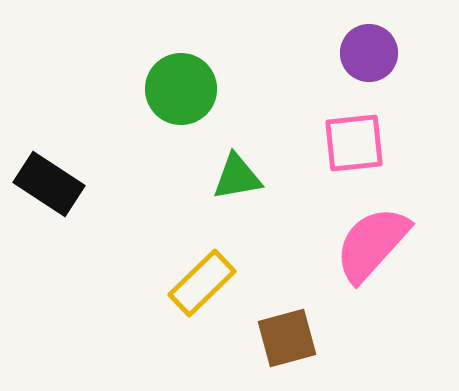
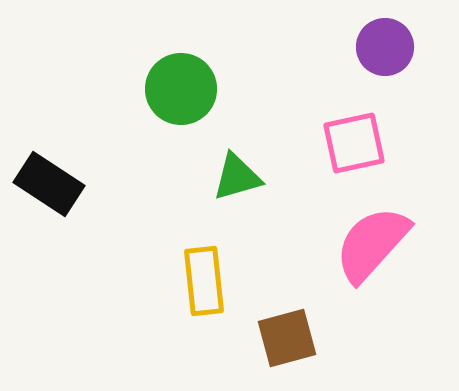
purple circle: moved 16 px right, 6 px up
pink square: rotated 6 degrees counterclockwise
green triangle: rotated 6 degrees counterclockwise
yellow rectangle: moved 2 px right, 2 px up; rotated 52 degrees counterclockwise
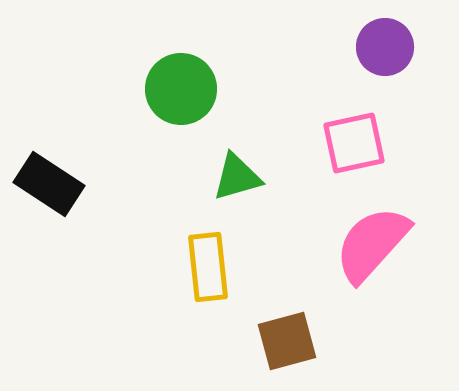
yellow rectangle: moved 4 px right, 14 px up
brown square: moved 3 px down
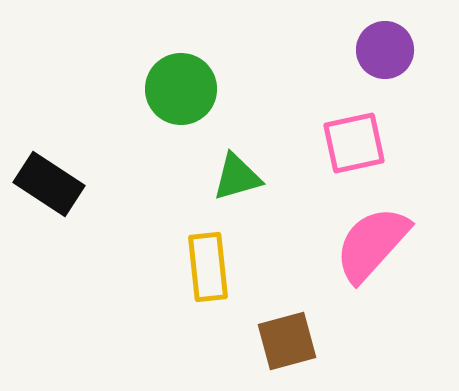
purple circle: moved 3 px down
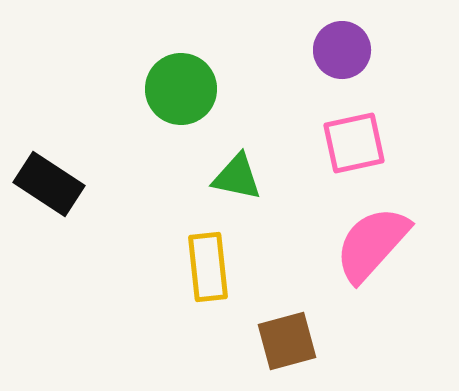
purple circle: moved 43 px left
green triangle: rotated 28 degrees clockwise
